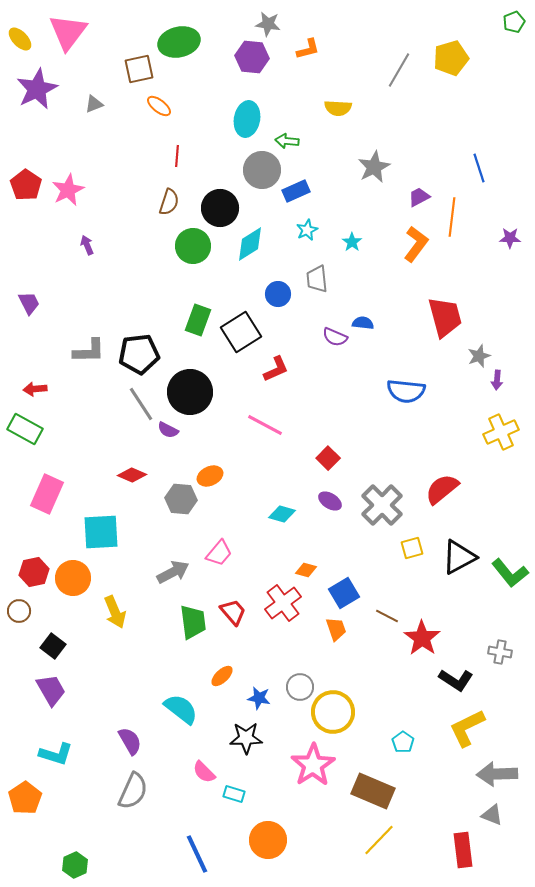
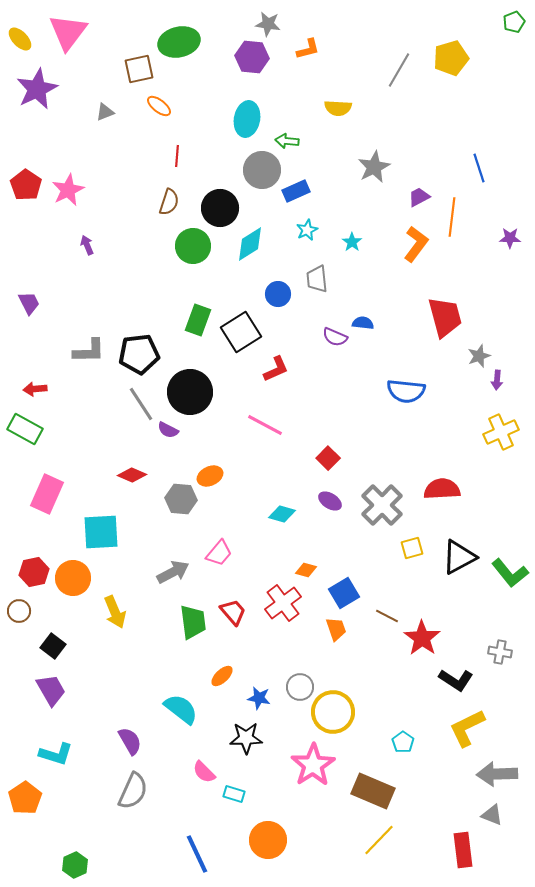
gray triangle at (94, 104): moved 11 px right, 8 px down
red semicircle at (442, 489): rotated 36 degrees clockwise
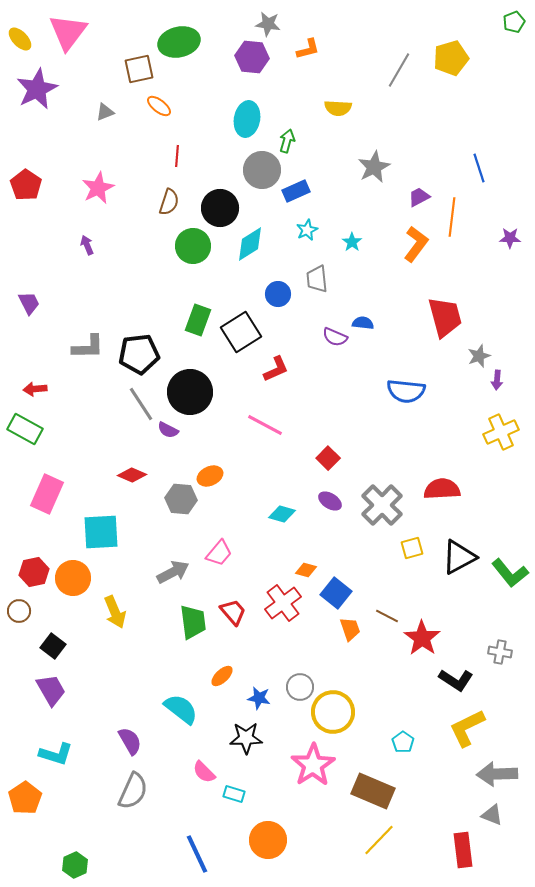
green arrow at (287, 141): rotated 100 degrees clockwise
pink star at (68, 190): moved 30 px right, 2 px up
gray L-shape at (89, 351): moved 1 px left, 4 px up
blue square at (344, 593): moved 8 px left; rotated 20 degrees counterclockwise
orange trapezoid at (336, 629): moved 14 px right
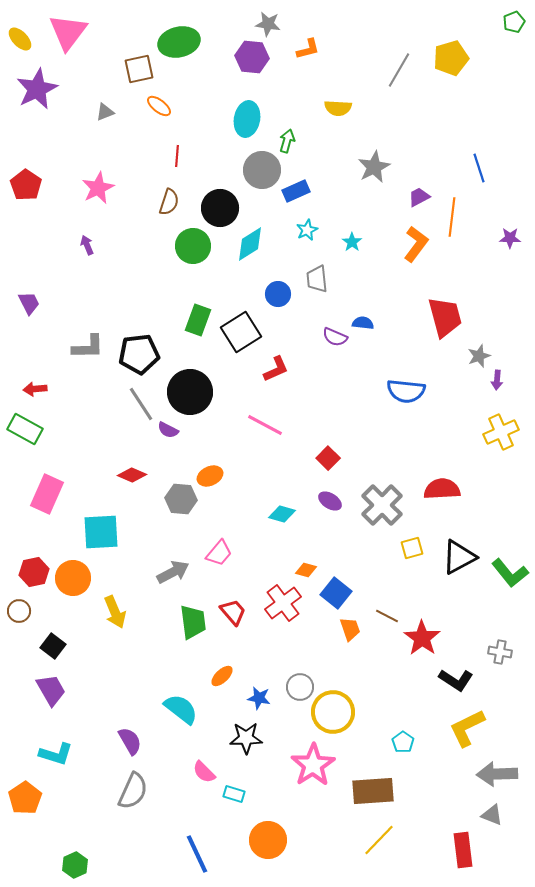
brown rectangle at (373, 791): rotated 27 degrees counterclockwise
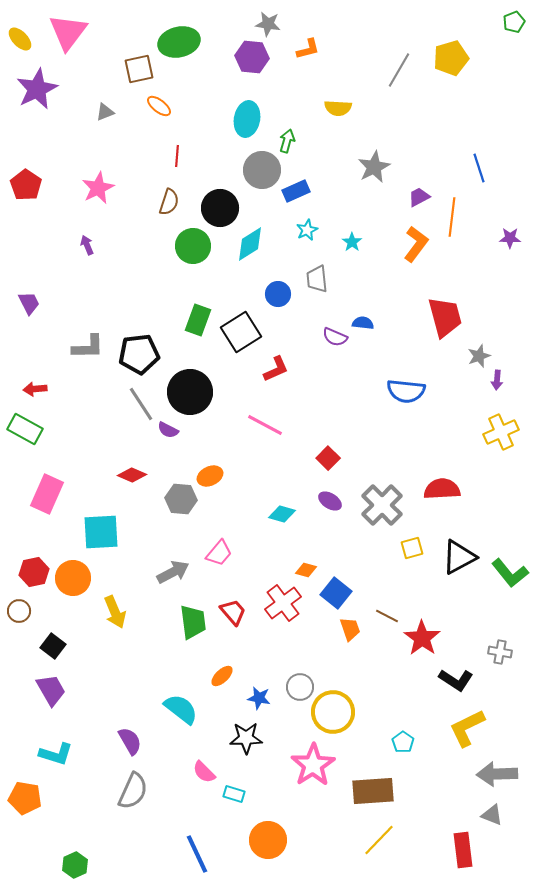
orange pentagon at (25, 798): rotated 28 degrees counterclockwise
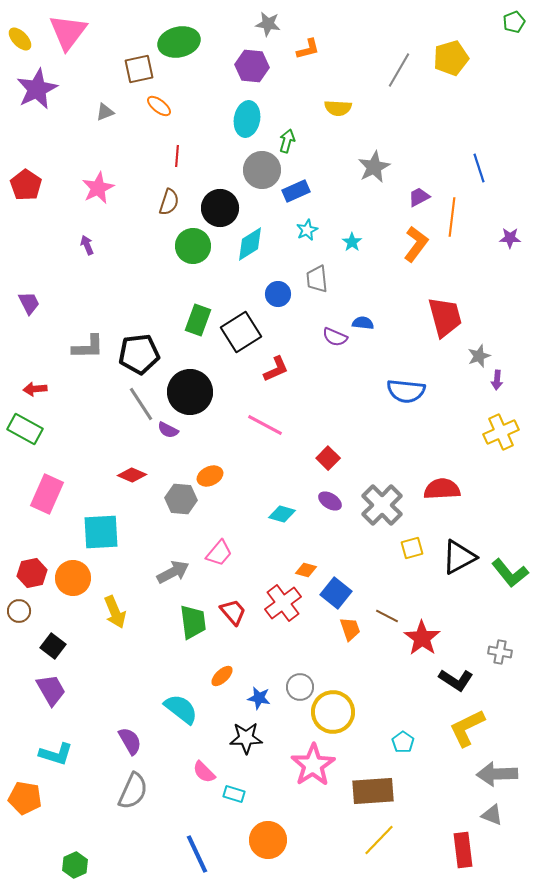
purple hexagon at (252, 57): moved 9 px down
red hexagon at (34, 572): moved 2 px left, 1 px down
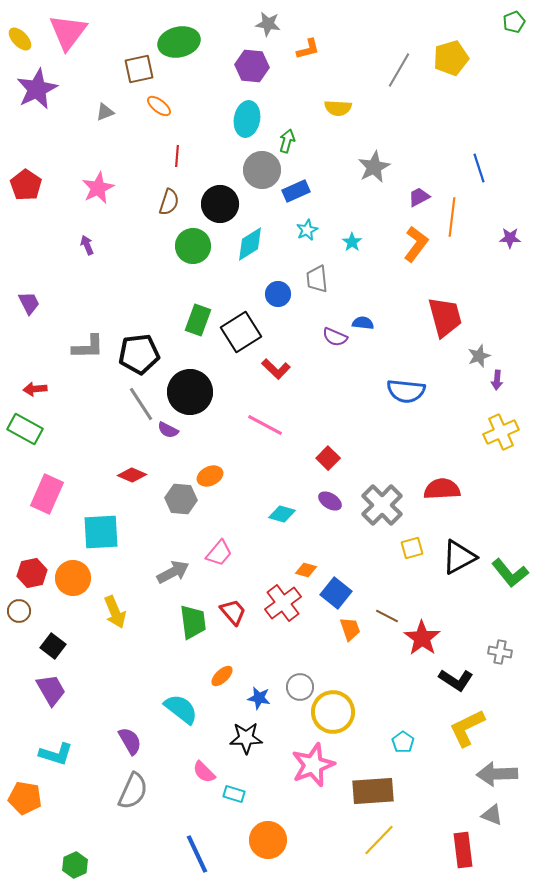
black circle at (220, 208): moved 4 px up
red L-shape at (276, 369): rotated 68 degrees clockwise
pink star at (313, 765): rotated 12 degrees clockwise
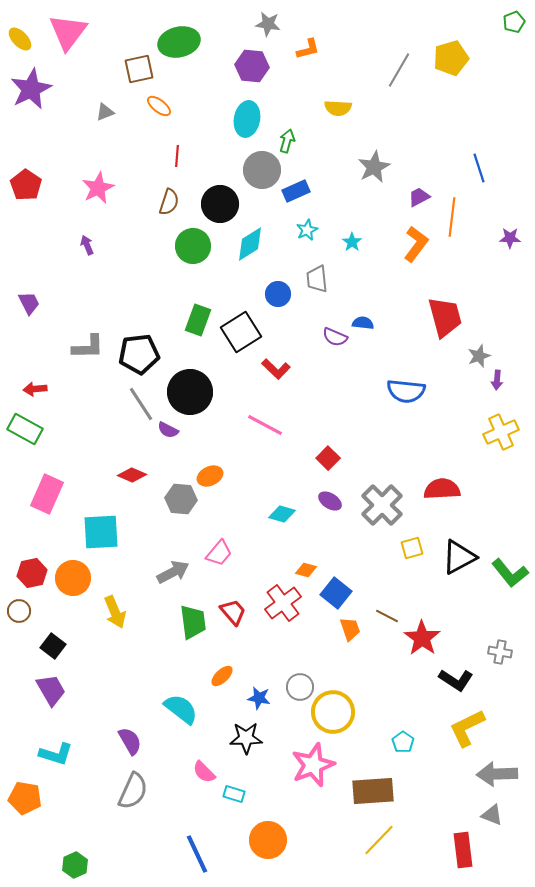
purple star at (37, 89): moved 6 px left
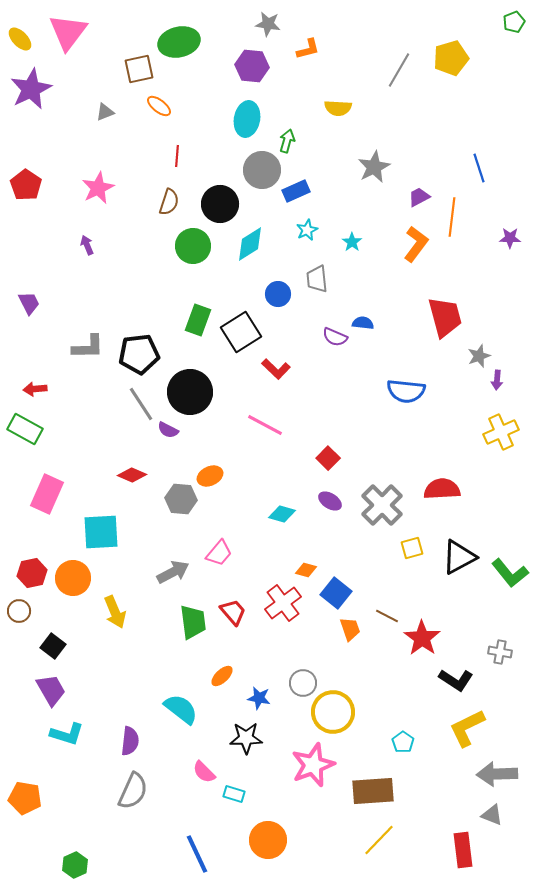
gray circle at (300, 687): moved 3 px right, 4 px up
purple semicircle at (130, 741): rotated 36 degrees clockwise
cyan L-shape at (56, 754): moved 11 px right, 20 px up
